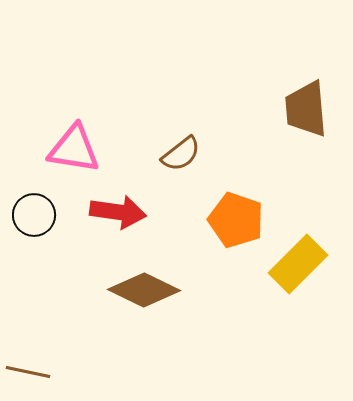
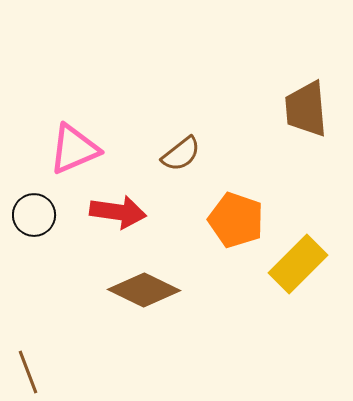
pink triangle: rotated 32 degrees counterclockwise
brown line: rotated 57 degrees clockwise
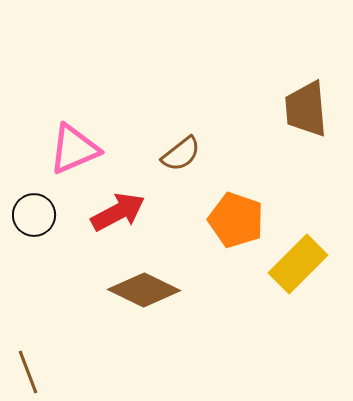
red arrow: rotated 36 degrees counterclockwise
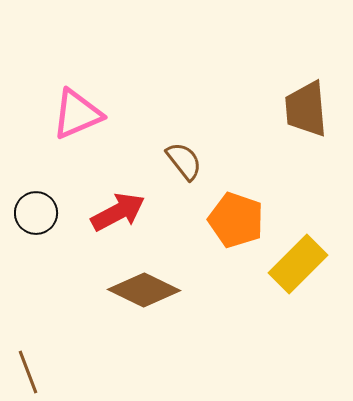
pink triangle: moved 3 px right, 35 px up
brown semicircle: moved 3 px right, 7 px down; rotated 90 degrees counterclockwise
black circle: moved 2 px right, 2 px up
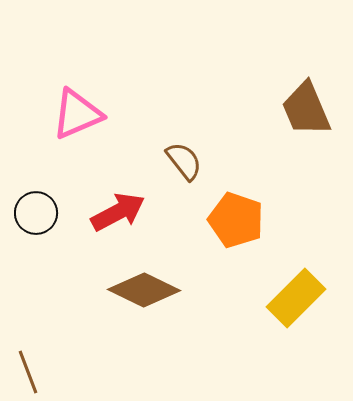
brown trapezoid: rotated 18 degrees counterclockwise
yellow rectangle: moved 2 px left, 34 px down
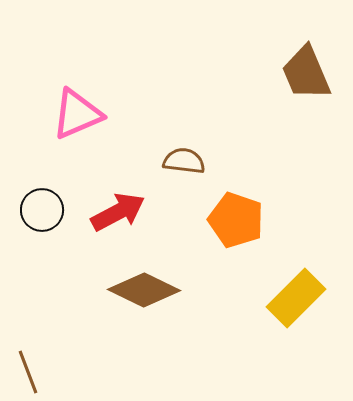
brown trapezoid: moved 36 px up
brown semicircle: rotated 45 degrees counterclockwise
black circle: moved 6 px right, 3 px up
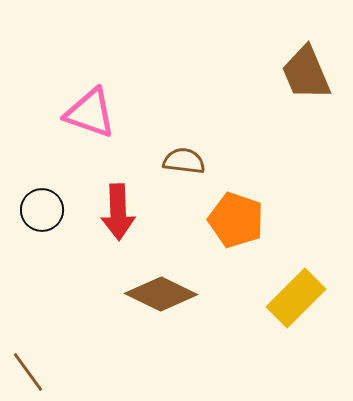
pink triangle: moved 13 px right, 1 px up; rotated 42 degrees clockwise
red arrow: rotated 116 degrees clockwise
brown diamond: moved 17 px right, 4 px down
brown line: rotated 15 degrees counterclockwise
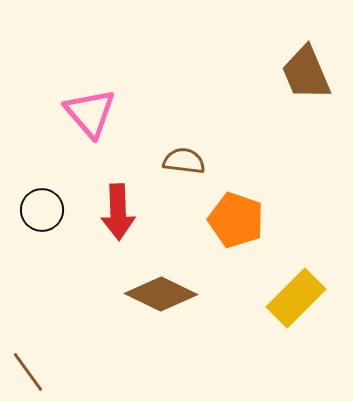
pink triangle: rotated 30 degrees clockwise
